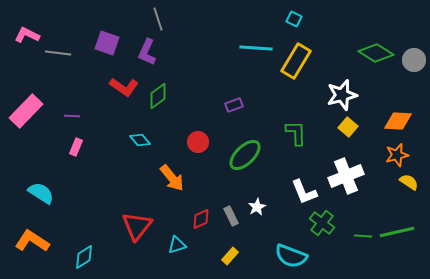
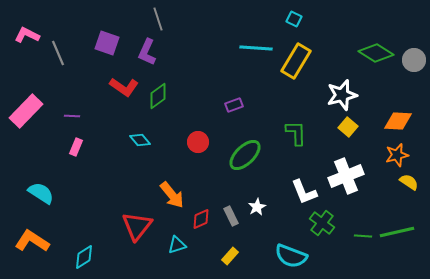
gray line at (58, 53): rotated 60 degrees clockwise
orange arrow at (172, 178): moved 17 px down
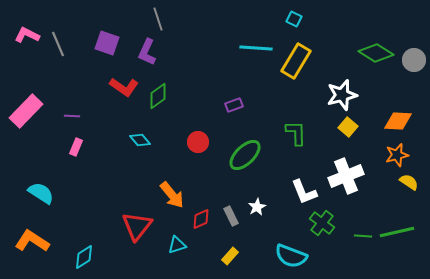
gray line at (58, 53): moved 9 px up
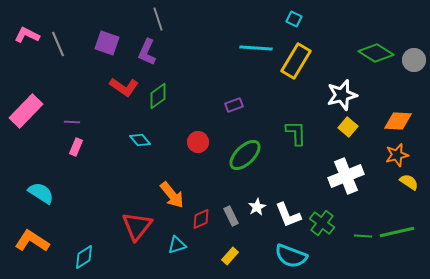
purple line at (72, 116): moved 6 px down
white L-shape at (304, 192): moved 16 px left, 23 px down
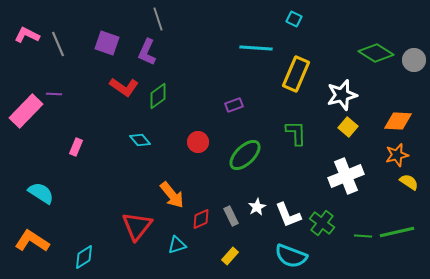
yellow rectangle at (296, 61): moved 13 px down; rotated 8 degrees counterclockwise
purple line at (72, 122): moved 18 px left, 28 px up
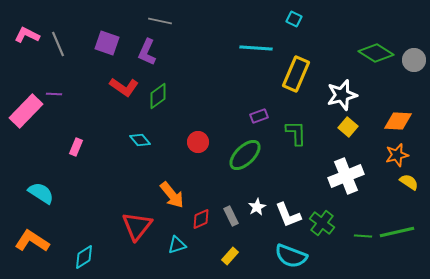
gray line at (158, 19): moved 2 px right, 2 px down; rotated 60 degrees counterclockwise
purple rectangle at (234, 105): moved 25 px right, 11 px down
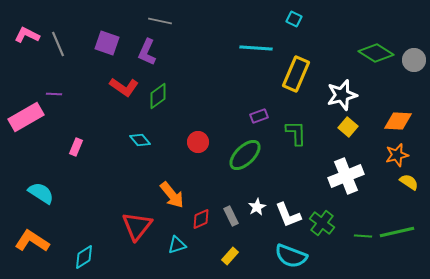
pink rectangle at (26, 111): moved 6 px down; rotated 16 degrees clockwise
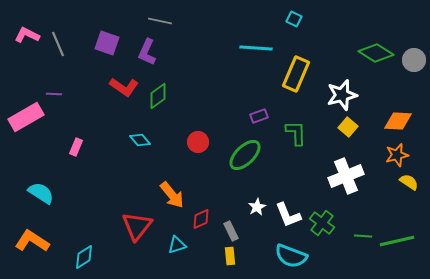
gray rectangle at (231, 216): moved 15 px down
green line at (397, 232): moved 9 px down
yellow rectangle at (230, 256): rotated 48 degrees counterclockwise
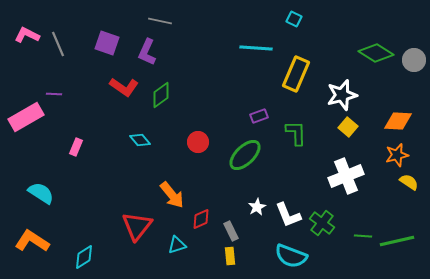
green diamond at (158, 96): moved 3 px right, 1 px up
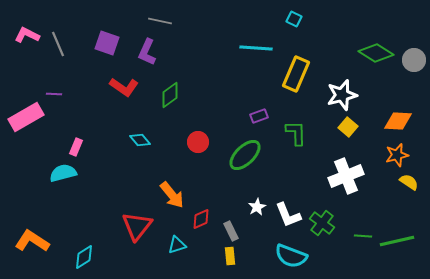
green diamond at (161, 95): moved 9 px right
cyan semicircle at (41, 193): moved 22 px right, 20 px up; rotated 48 degrees counterclockwise
